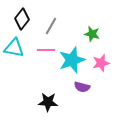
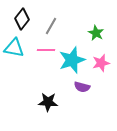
green star: moved 4 px right, 1 px up; rotated 14 degrees clockwise
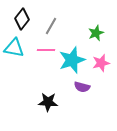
green star: rotated 21 degrees clockwise
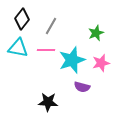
cyan triangle: moved 4 px right
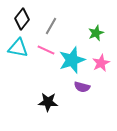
pink line: rotated 24 degrees clockwise
pink star: rotated 12 degrees counterclockwise
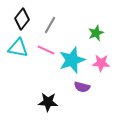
gray line: moved 1 px left, 1 px up
pink star: rotated 30 degrees clockwise
